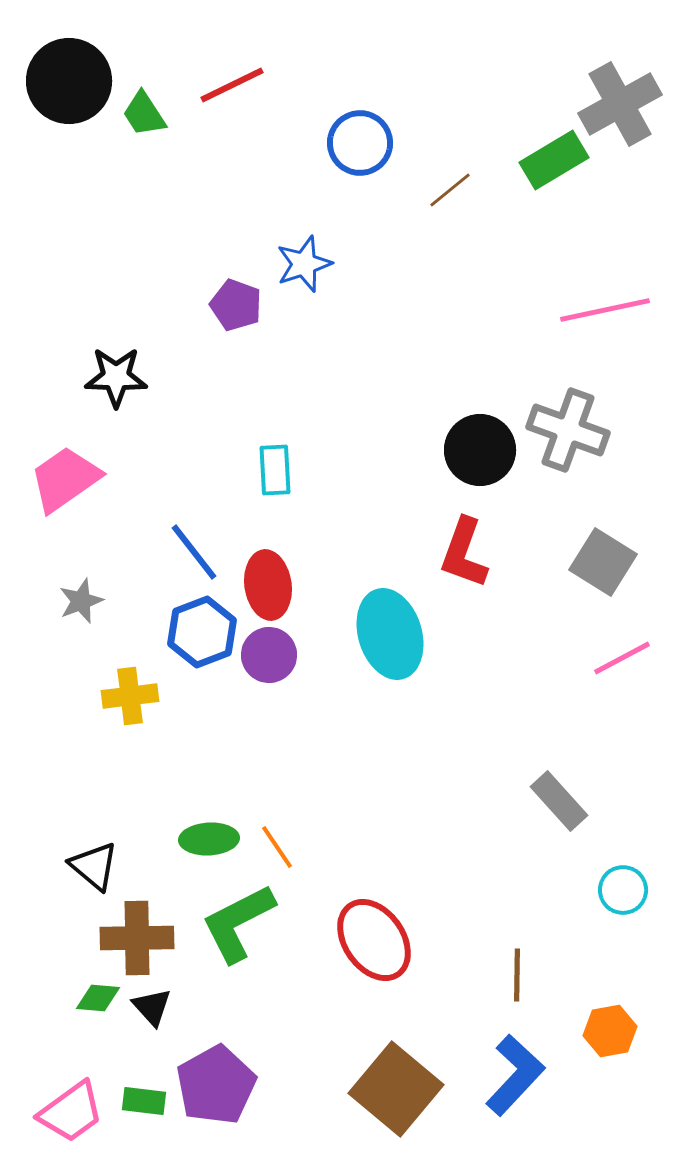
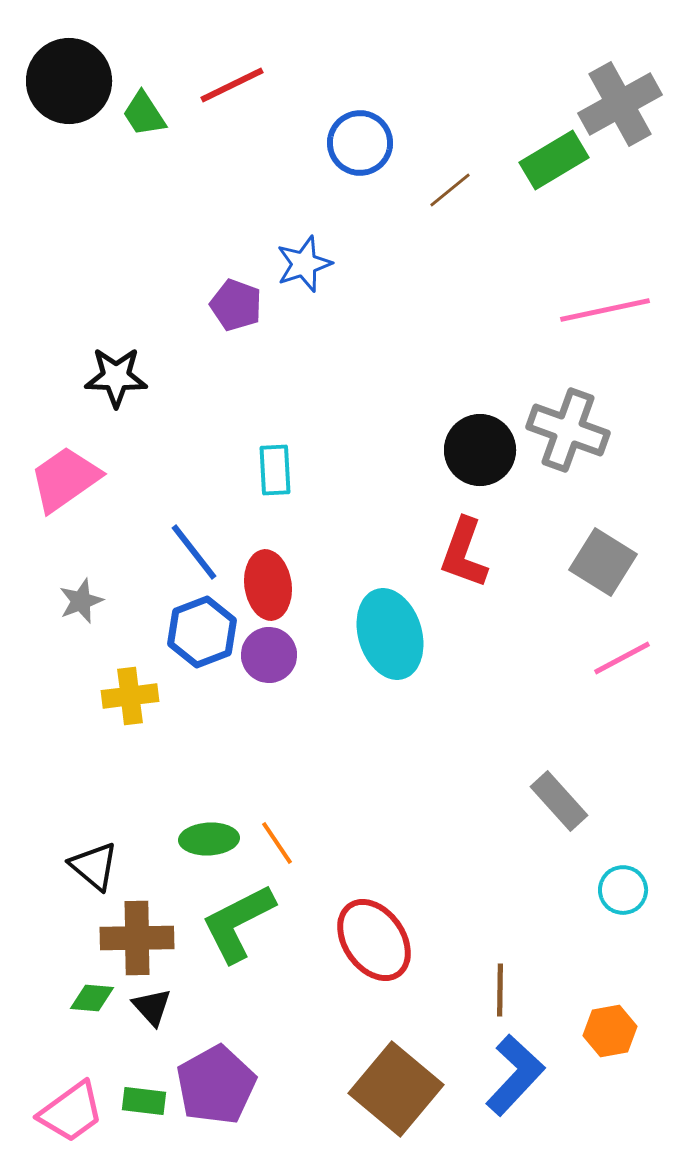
orange line at (277, 847): moved 4 px up
brown line at (517, 975): moved 17 px left, 15 px down
green diamond at (98, 998): moved 6 px left
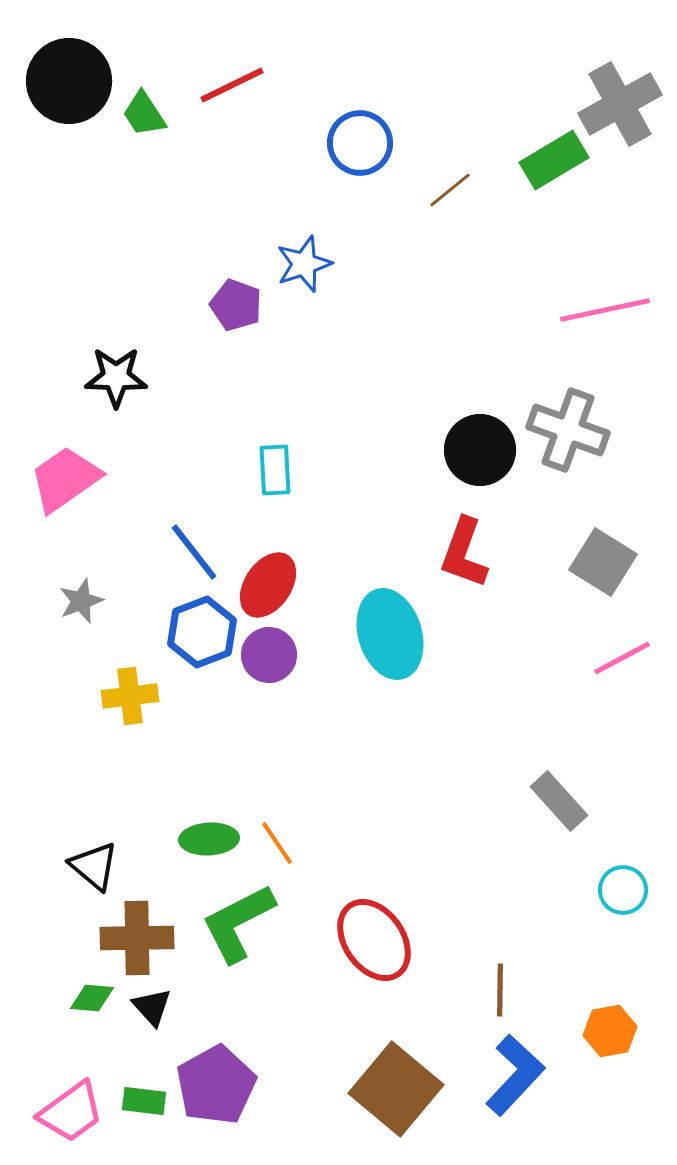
red ellipse at (268, 585): rotated 42 degrees clockwise
